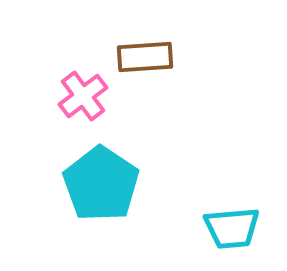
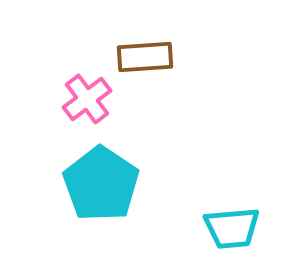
pink cross: moved 4 px right, 3 px down
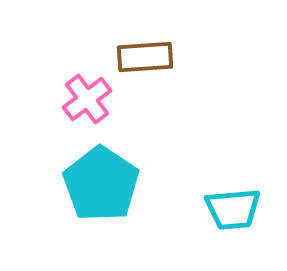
cyan trapezoid: moved 1 px right, 19 px up
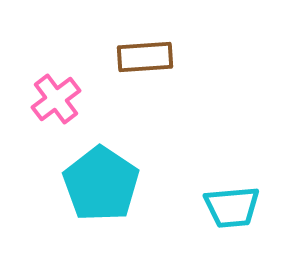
pink cross: moved 31 px left
cyan trapezoid: moved 1 px left, 2 px up
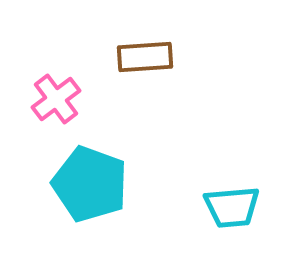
cyan pentagon: moved 11 px left; rotated 14 degrees counterclockwise
